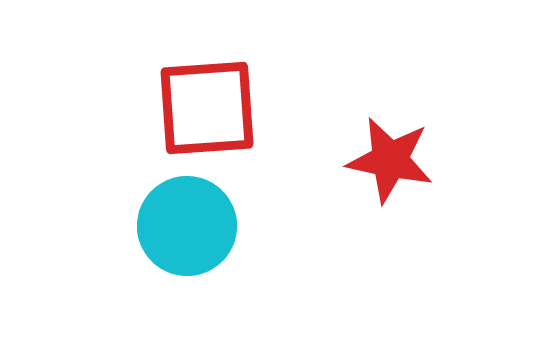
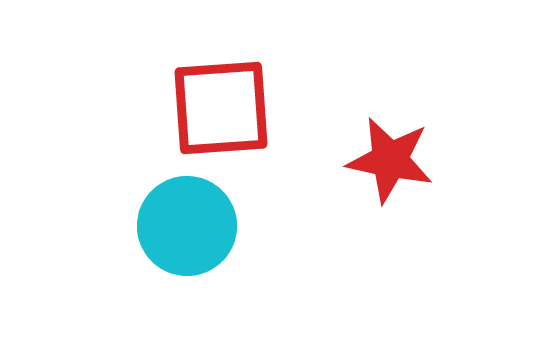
red square: moved 14 px right
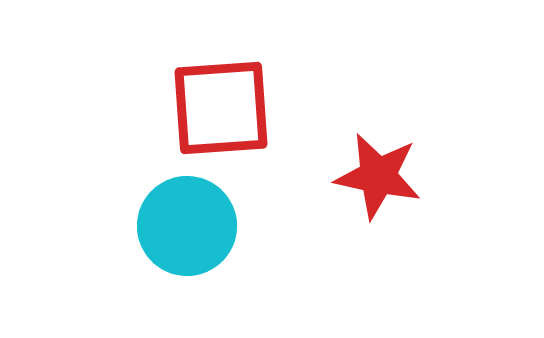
red star: moved 12 px left, 16 px down
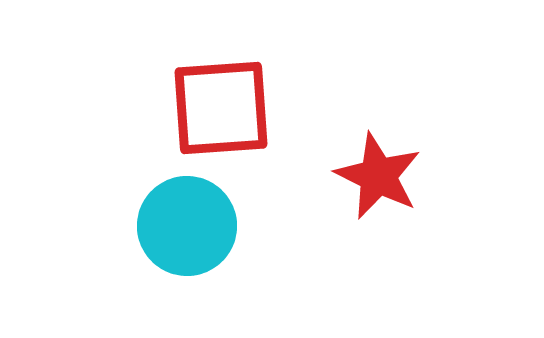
red star: rotated 14 degrees clockwise
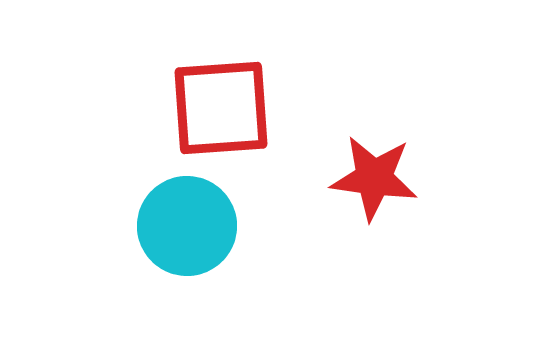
red star: moved 4 px left, 2 px down; rotated 18 degrees counterclockwise
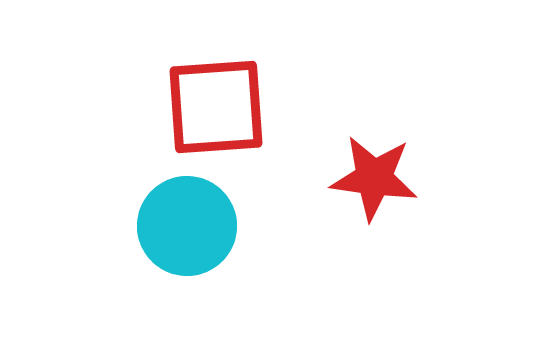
red square: moved 5 px left, 1 px up
